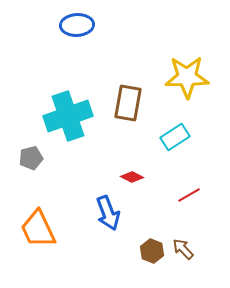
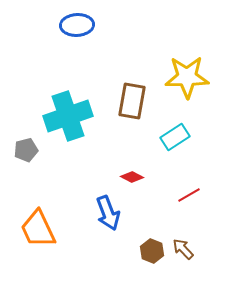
brown rectangle: moved 4 px right, 2 px up
gray pentagon: moved 5 px left, 8 px up
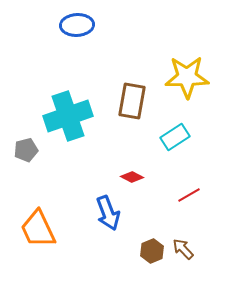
brown hexagon: rotated 15 degrees clockwise
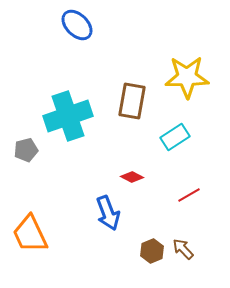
blue ellipse: rotated 48 degrees clockwise
orange trapezoid: moved 8 px left, 5 px down
